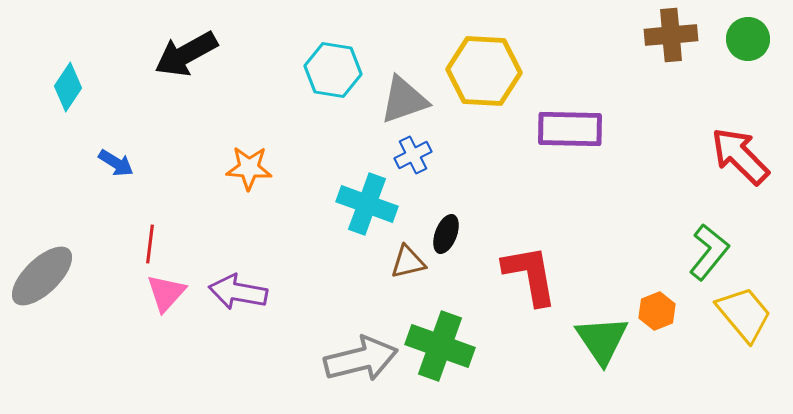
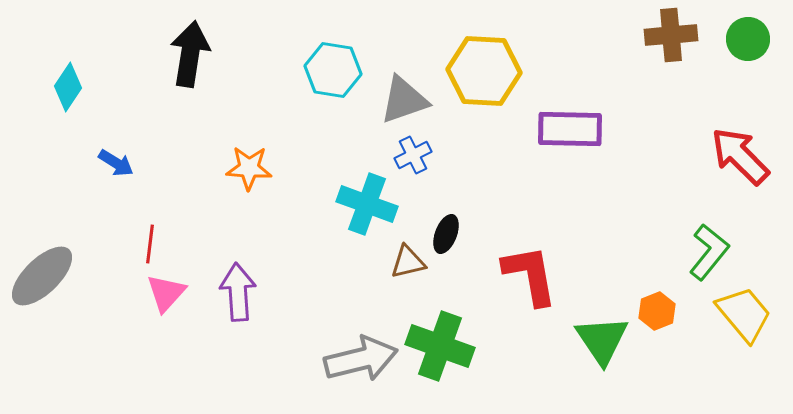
black arrow: moved 4 px right; rotated 128 degrees clockwise
purple arrow: rotated 76 degrees clockwise
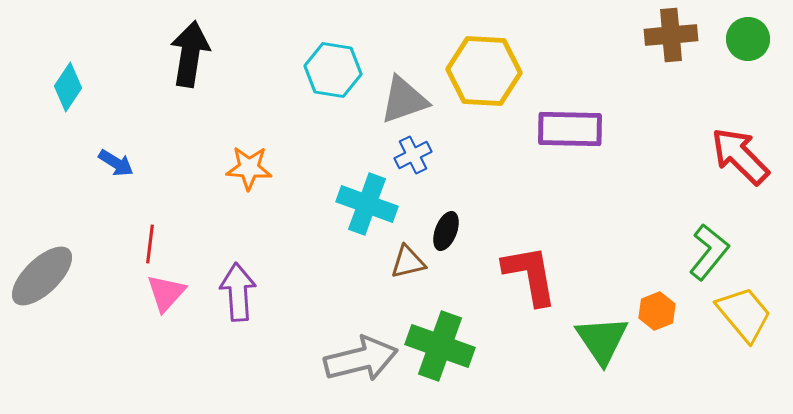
black ellipse: moved 3 px up
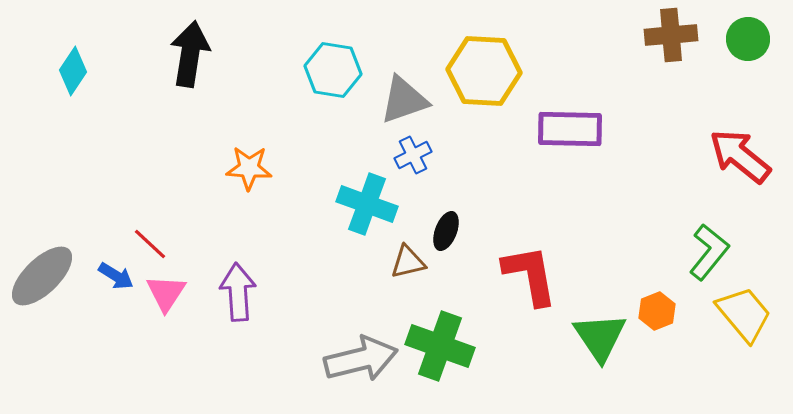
cyan diamond: moved 5 px right, 16 px up
red arrow: rotated 6 degrees counterclockwise
blue arrow: moved 113 px down
red line: rotated 54 degrees counterclockwise
pink triangle: rotated 9 degrees counterclockwise
green triangle: moved 2 px left, 3 px up
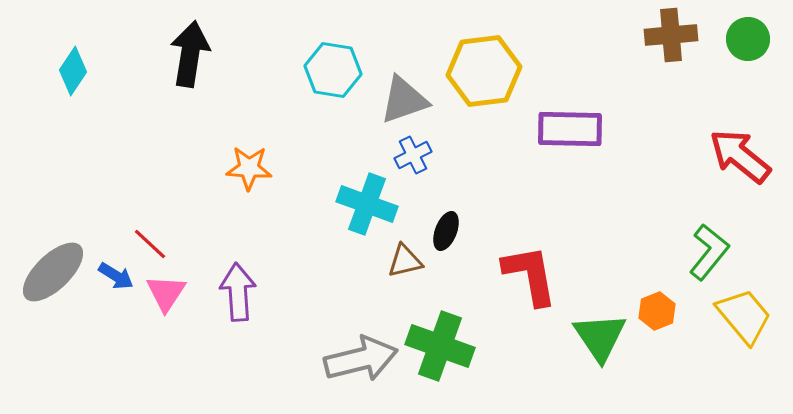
yellow hexagon: rotated 10 degrees counterclockwise
brown triangle: moved 3 px left, 1 px up
gray ellipse: moved 11 px right, 4 px up
yellow trapezoid: moved 2 px down
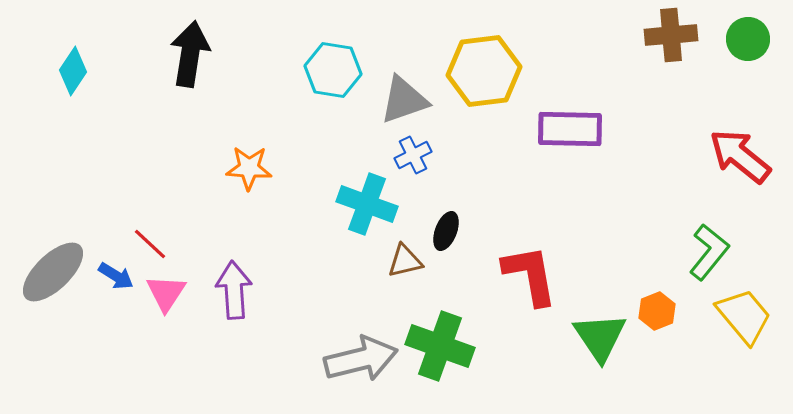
purple arrow: moved 4 px left, 2 px up
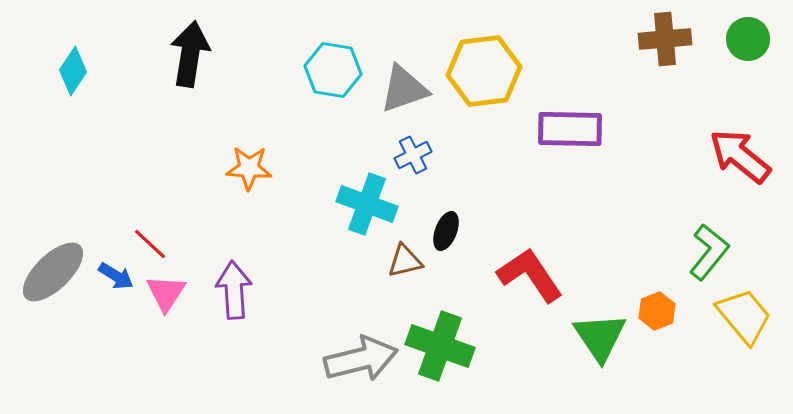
brown cross: moved 6 px left, 4 px down
gray triangle: moved 11 px up
red L-shape: rotated 24 degrees counterclockwise
